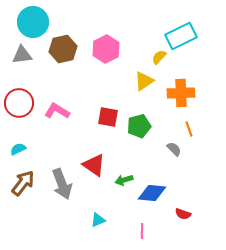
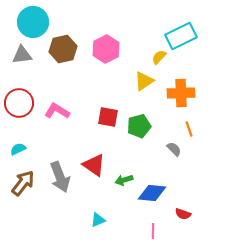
gray arrow: moved 2 px left, 7 px up
pink line: moved 11 px right
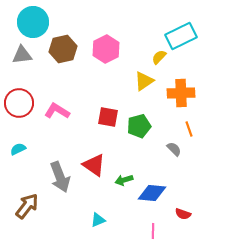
brown arrow: moved 4 px right, 23 px down
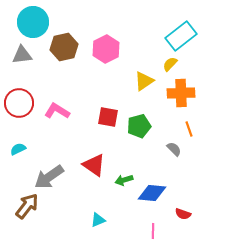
cyan rectangle: rotated 12 degrees counterclockwise
brown hexagon: moved 1 px right, 2 px up
yellow semicircle: moved 11 px right, 7 px down
gray arrow: moved 11 px left; rotated 76 degrees clockwise
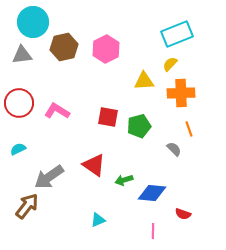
cyan rectangle: moved 4 px left, 2 px up; rotated 16 degrees clockwise
yellow triangle: rotated 30 degrees clockwise
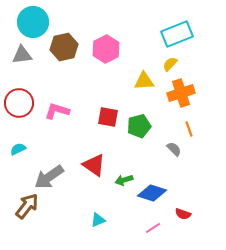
orange cross: rotated 16 degrees counterclockwise
pink L-shape: rotated 15 degrees counterclockwise
blue diamond: rotated 12 degrees clockwise
pink line: moved 3 px up; rotated 56 degrees clockwise
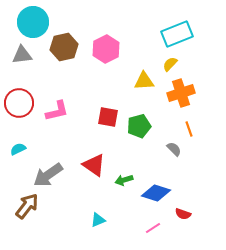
pink L-shape: rotated 150 degrees clockwise
gray arrow: moved 1 px left, 2 px up
blue diamond: moved 4 px right
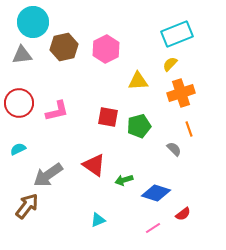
yellow triangle: moved 6 px left
red semicircle: rotated 56 degrees counterclockwise
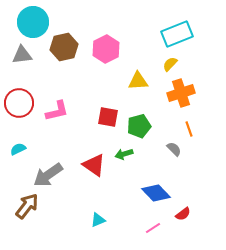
green arrow: moved 26 px up
blue diamond: rotated 28 degrees clockwise
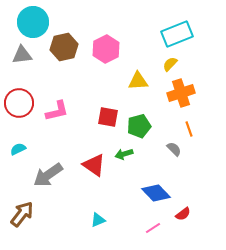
brown arrow: moved 5 px left, 8 px down
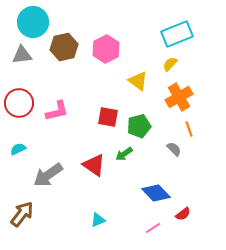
yellow triangle: rotated 40 degrees clockwise
orange cross: moved 2 px left, 4 px down; rotated 12 degrees counterclockwise
green arrow: rotated 18 degrees counterclockwise
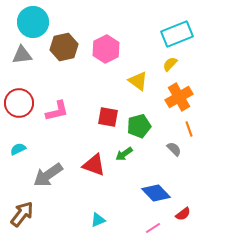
red triangle: rotated 15 degrees counterclockwise
